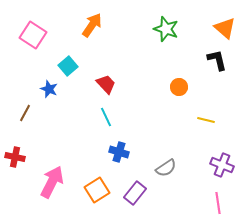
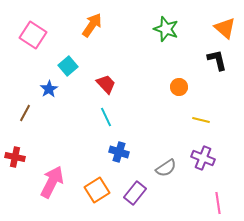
blue star: rotated 18 degrees clockwise
yellow line: moved 5 px left
purple cross: moved 19 px left, 7 px up
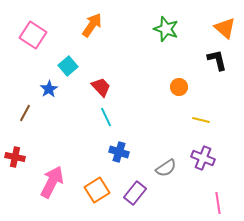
red trapezoid: moved 5 px left, 3 px down
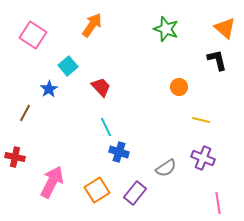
cyan line: moved 10 px down
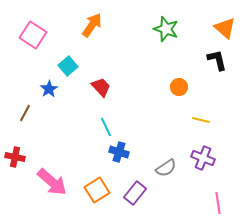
pink arrow: rotated 104 degrees clockwise
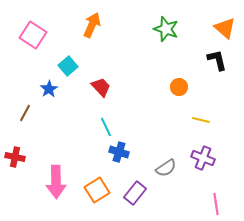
orange arrow: rotated 10 degrees counterclockwise
pink arrow: moved 4 px right; rotated 48 degrees clockwise
pink line: moved 2 px left, 1 px down
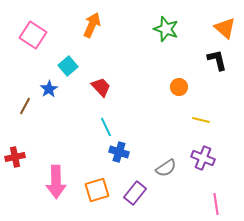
brown line: moved 7 px up
red cross: rotated 24 degrees counterclockwise
orange square: rotated 15 degrees clockwise
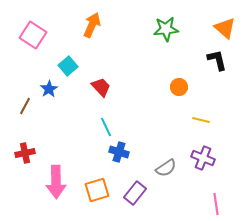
green star: rotated 25 degrees counterclockwise
red cross: moved 10 px right, 4 px up
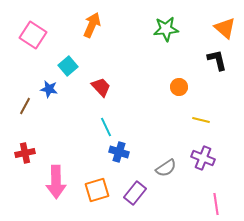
blue star: rotated 30 degrees counterclockwise
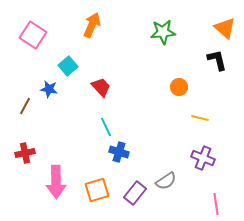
green star: moved 3 px left, 3 px down
yellow line: moved 1 px left, 2 px up
gray semicircle: moved 13 px down
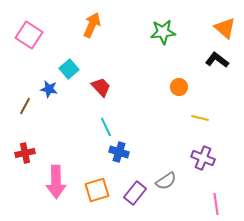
pink square: moved 4 px left
black L-shape: rotated 40 degrees counterclockwise
cyan square: moved 1 px right, 3 px down
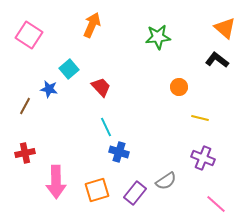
green star: moved 5 px left, 5 px down
pink line: rotated 40 degrees counterclockwise
